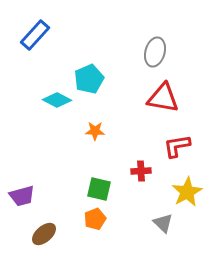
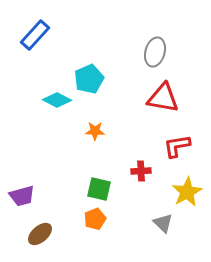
brown ellipse: moved 4 px left
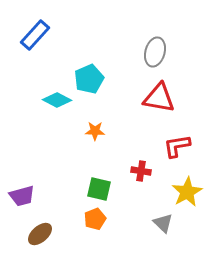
red triangle: moved 4 px left
red cross: rotated 12 degrees clockwise
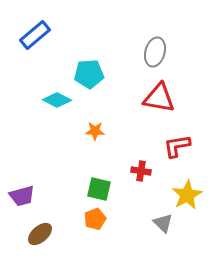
blue rectangle: rotated 8 degrees clockwise
cyan pentagon: moved 5 px up; rotated 20 degrees clockwise
yellow star: moved 3 px down
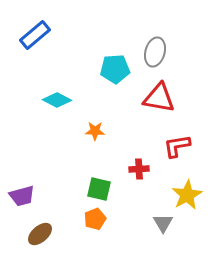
cyan pentagon: moved 26 px right, 5 px up
red cross: moved 2 px left, 2 px up; rotated 12 degrees counterclockwise
gray triangle: rotated 15 degrees clockwise
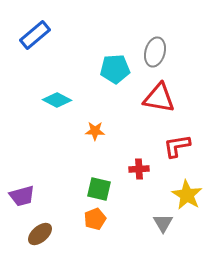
yellow star: rotated 12 degrees counterclockwise
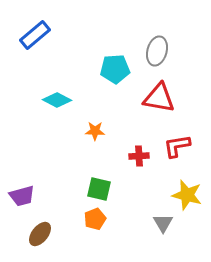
gray ellipse: moved 2 px right, 1 px up
red cross: moved 13 px up
yellow star: rotated 16 degrees counterclockwise
brown ellipse: rotated 10 degrees counterclockwise
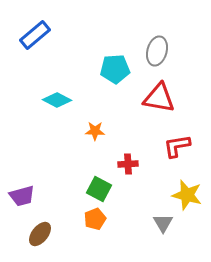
red cross: moved 11 px left, 8 px down
green square: rotated 15 degrees clockwise
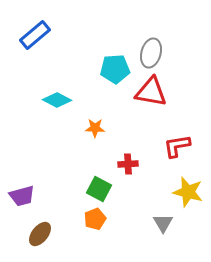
gray ellipse: moved 6 px left, 2 px down
red triangle: moved 8 px left, 6 px up
orange star: moved 3 px up
yellow star: moved 1 px right, 3 px up
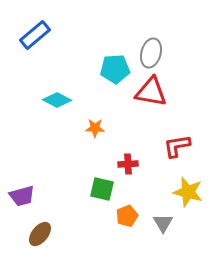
green square: moved 3 px right; rotated 15 degrees counterclockwise
orange pentagon: moved 32 px right, 3 px up
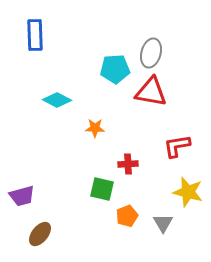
blue rectangle: rotated 52 degrees counterclockwise
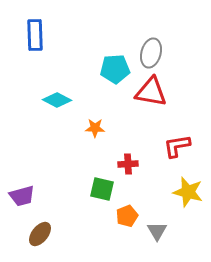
gray triangle: moved 6 px left, 8 px down
